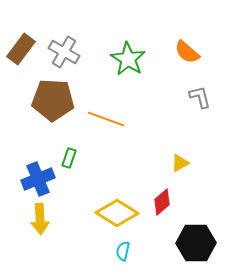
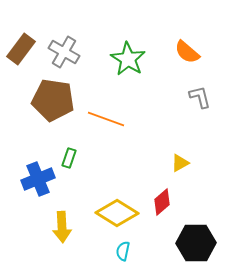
brown pentagon: rotated 6 degrees clockwise
yellow arrow: moved 22 px right, 8 px down
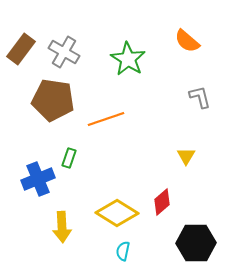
orange semicircle: moved 11 px up
orange line: rotated 39 degrees counterclockwise
yellow triangle: moved 6 px right, 7 px up; rotated 30 degrees counterclockwise
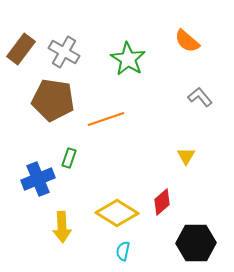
gray L-shape: rotated 25 degrees counterclockwise
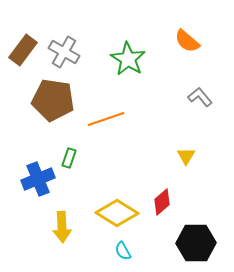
brown rectangle: moved 2 px right, 1 px down
cyan semicircle: rotated 42 degrees counterclockwise
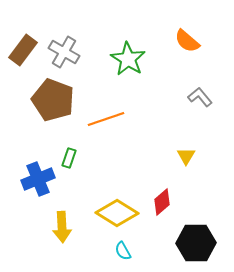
brown pentagon: rotated 12 degrees clockwise
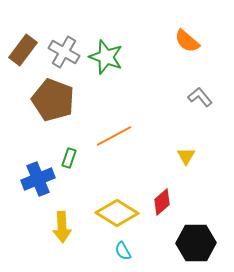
green star: moved 22 px left, 2 px up; rotated 12 degrees counterclockwise
orange line: moved 8 px right, 17 px down; rotated 9 degrees counterclockwise
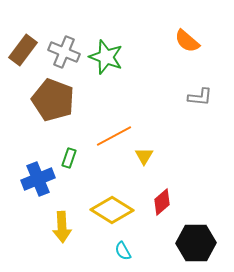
gray cross: rotated 8 degrees counterclockwise
gray L-shape: rotated 135 degrees clockwise
yellow triangle: moved 42 px left
yellow diamond: moved 5 px left, 3 px up
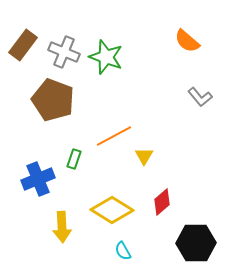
brown rectangle: moved 5 px up
gray L-shape: rotated 45 degrees clockwise
green rectangle: moved 5 px right, 1 px down
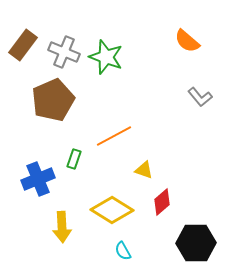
brown pentagon: rotated 27 degrees clockwise
yellow triangle: moved 14 px down; rotated 42 degrees counterclockwise
